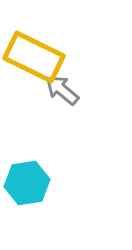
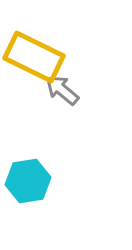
cyan hexagon: moved 1 px right, 2 px up
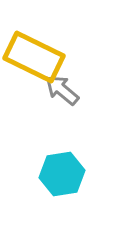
cyan hexagon: moved 34 px right, 7 px up
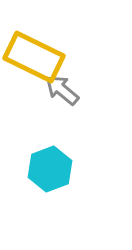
cyan hexagon: moved 12 px left, 5 px up; rotated 12 degrees counterclockwise
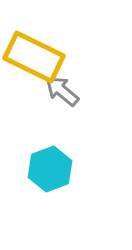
gray arrow: moved 1 px down
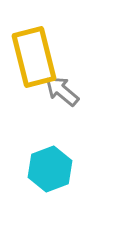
yellow rectangle: rotated 50 degrees clockwise
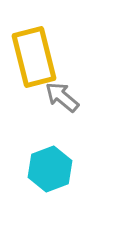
gray arrow: moved 6 px down
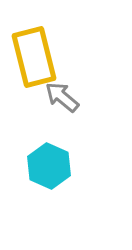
cyan hexagon: moved 1 px left, 3 px up; rotated 15 degrees counterclockwise
